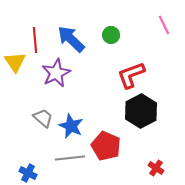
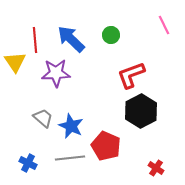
purple star: rotated 24 degrees clockwise
blue cross: moved 10 px up
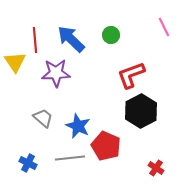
pink line: moved 2 px down
blue star: moved 7 px right
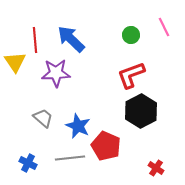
green circle: moved 20 px right
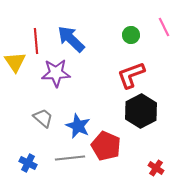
red line: moved 1 px right, 1 px down
